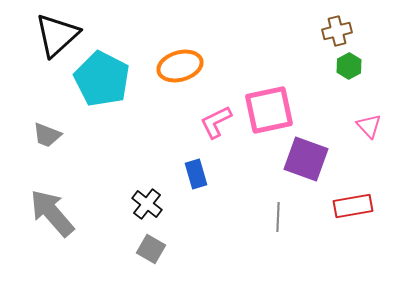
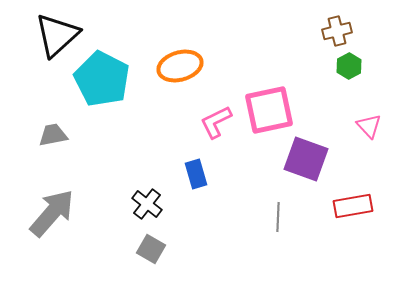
gray trapezoid: moved 6 px right; rotated 148 degrees clockwise
gray arrow: rotated 82 degrees clockwise
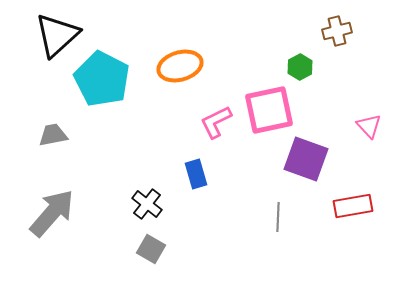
green hexagon: moved 49 px left, 1 px down
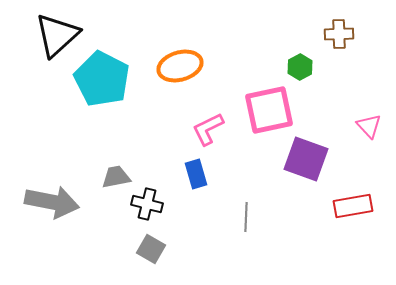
brown cross: moved 2 px right, 3 px down; rotated 12 degrees clockwise
pink L-shape: moved 8 px left, 7 px down
gray trapezoid: moved 63 px right, 42 px down
black cross: rotated 24 degrees counterclockwise
gray arrow: moved 11 px up; rotated 60 degrees clockwise
gray line: moved 32 px left
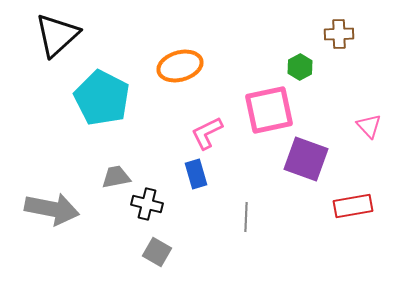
cyan pentagon: moved 19 px down
pink L-shape: moved 1 px left, 4 px down
gray arrow: moved 7 px down
gray square: moved 6 px right, 3 px down
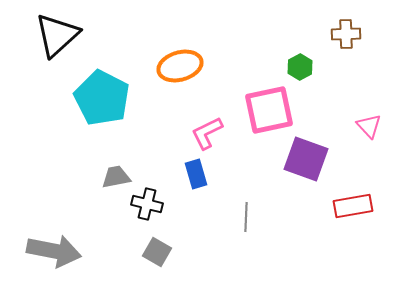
brown cross: moved 7 px right
gray arrow: moved 2 px right, 42 px down
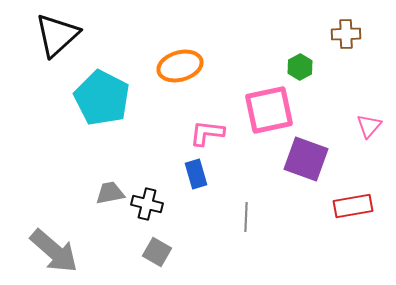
pink triangle: rotated 24 degrees clockwise
pink L-shape: rotated 33 degrees clockwise
gray trapezoid: moved 6 px left, 16 px down
gray arrow: rotated 30 degrees clockwise
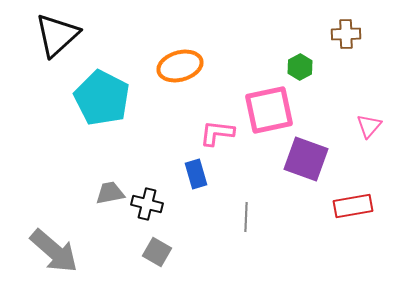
pink L-shape: moved 10 px right
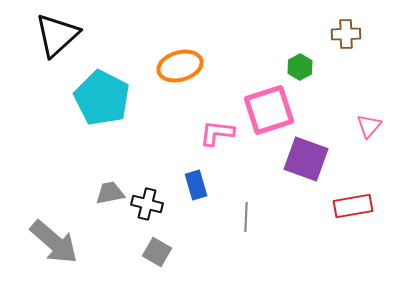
pink square: rotated 6 degrees counterclockwise
blue rectangle: moved 11 px down
gray arrow: moved 9 px up
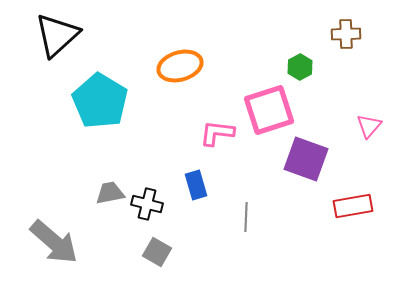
cyan pentagon: moved 2 px left, 3 px down; rotated 4 degrees clockwise
